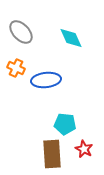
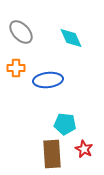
orange cross: rotated 24 degrees counterclockwise
blue ellipse: moved 2 px right
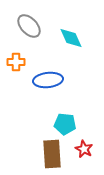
gray ellipse: moved 8 px right, 6 px up
orange cross: moved 6 px up
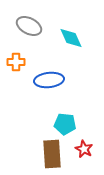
gray ellipse: rotated 20 degrees counterclockwise
blue ellipse: moved 1 px right
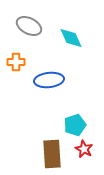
cyan pentagon: moved 10 px right, 1 px down; rotated 25 degrees counterclockwise
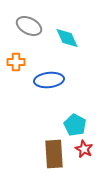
cyan diamond: moved 4 px left
cyan pentagon: rotated 25 degrees counterclockwise
brown rectangle: moved 2 px right
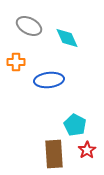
red star: moved 3 px right, 1 px down; rotated 12 degrees clockwise
